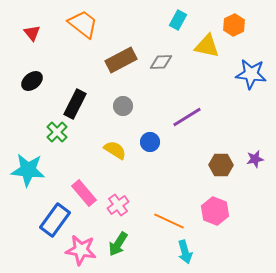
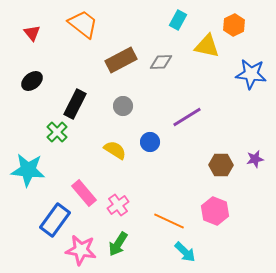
cyan arrow: rotated 30 degrees counterclockwise
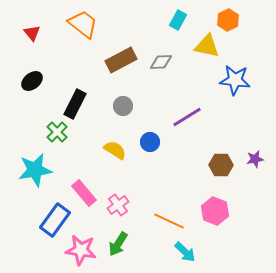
orange hexagon: moved 6 px left, 5 px up
blue star: moved 16 px left, 6 px down
cyan star: moved 7 px right; rotated 16 degrees counterclockwise
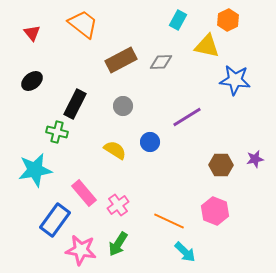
green cross: rotated 30 degrees counterclockwise
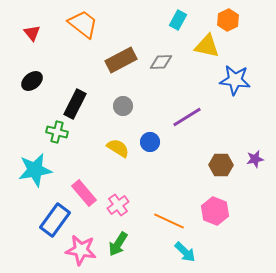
yellow semicircle: moved 3 px right, 2 px up
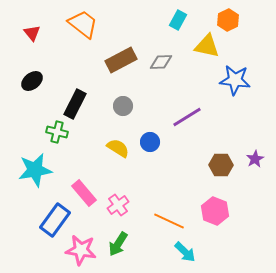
purple star: rotated 18 degrees counterclockwise
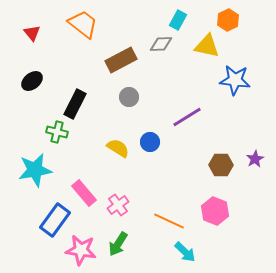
gray diamond: moved 18 px up
gray circle: moved 6 px right, 9 px up
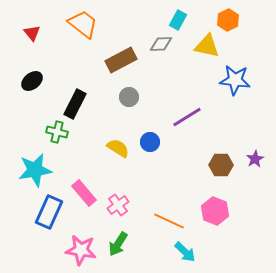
blue rectangle: moved 6 px left, 8 px up; rotated 12 degrees counterclockwise
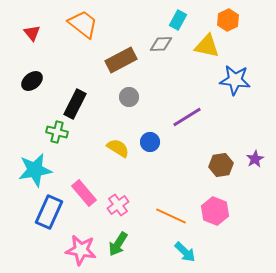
brown hexagon: rotated 10 degrees counterclockwise
orange line: moved 2 px right, 5 px up
